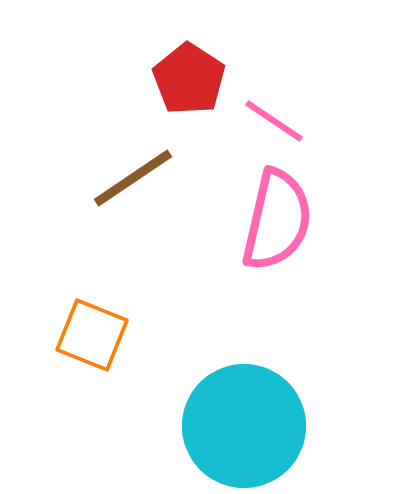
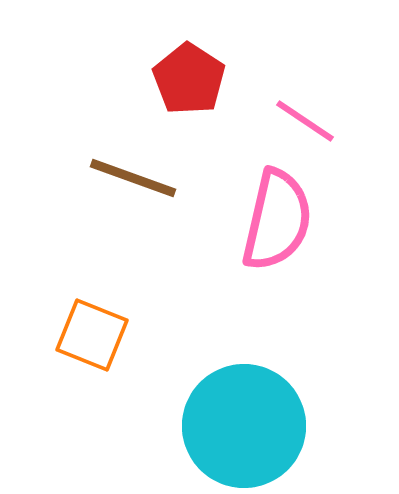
pink line: moved 31 px right
brown line: rotated 54 degrees clockwise
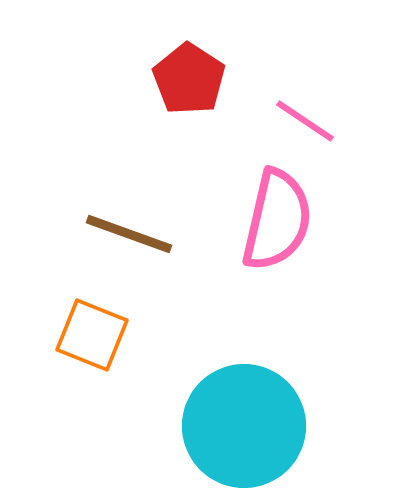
brown line: moved 4 px left, 56 px down
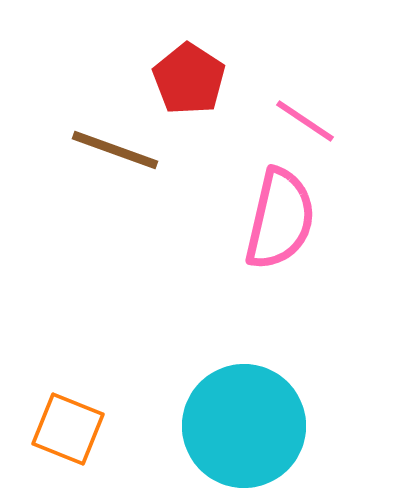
pink semicircle: moved 3 px right, 1 px up
brown line: moved 14 px left, 84 px up
orange square: moved 24 px left, 94 px down
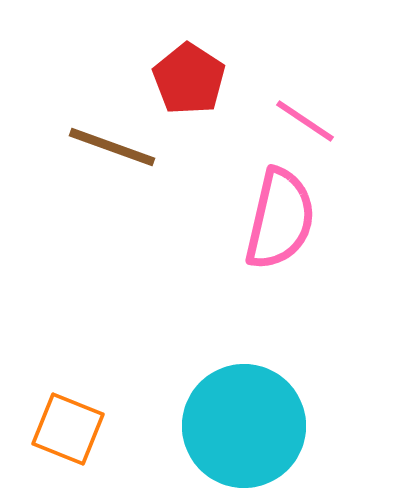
brown line: moved 3 px left, 3 px up
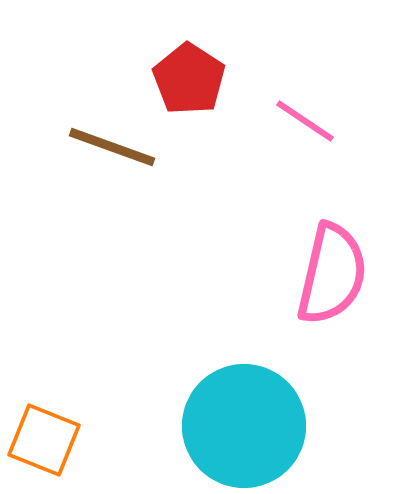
pink semicircle: moved 52 px right, 55 px down
orange square: moved 24 px left, 11 px down
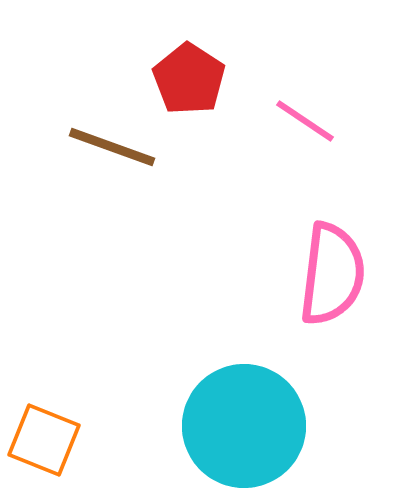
pink semicircle: rotated 6 degrees counterclockwise
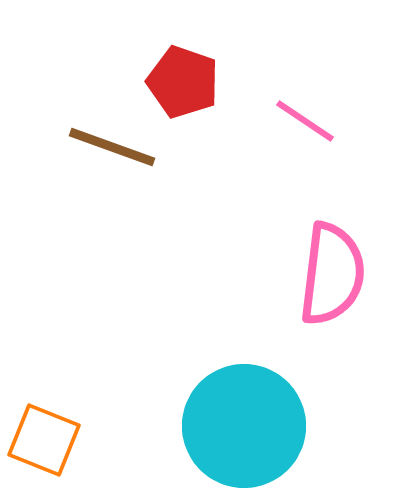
red pentagon: moved 6 px left, 3 px down; rotated 14 degrees counterclockwise
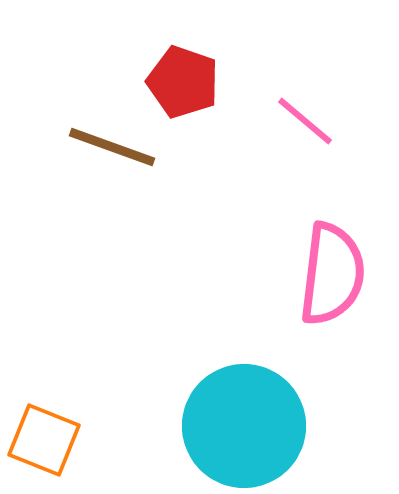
pink line: rotated 6 degrees clockwise
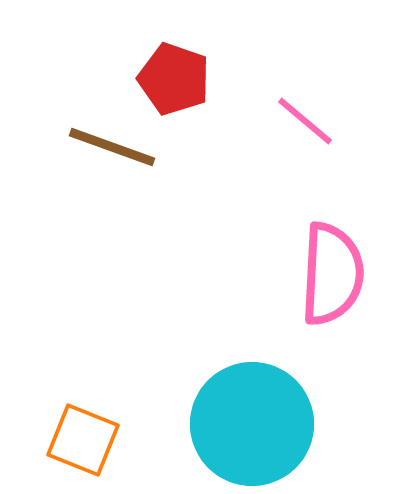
red pentagon: moved 9 px left, 3 px up
pink semicircle: rotated 4 degrees counterclockwise
cyan circle: moved 8 px right, 2 px up
orange square: moved 39 px right
